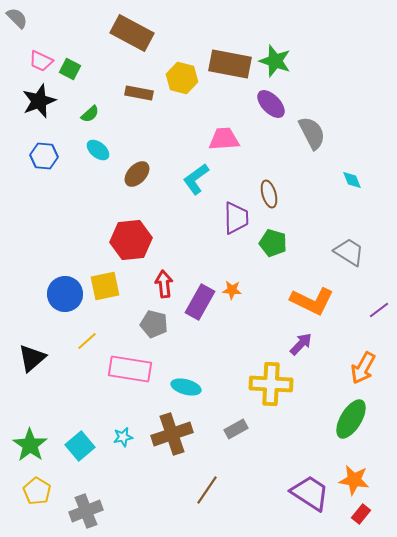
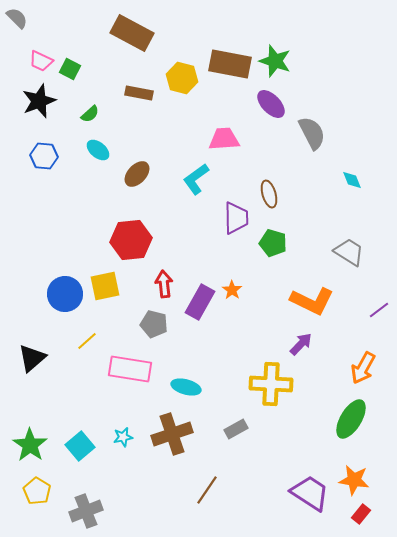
orange star at (232, 290): rotated 30 degrees clockwise
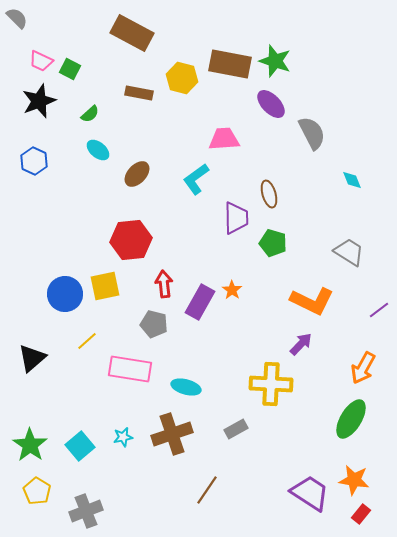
blue hexagon at (44, 156): moved 10 px left, 5 px down; rotated 20 degrees clockwise
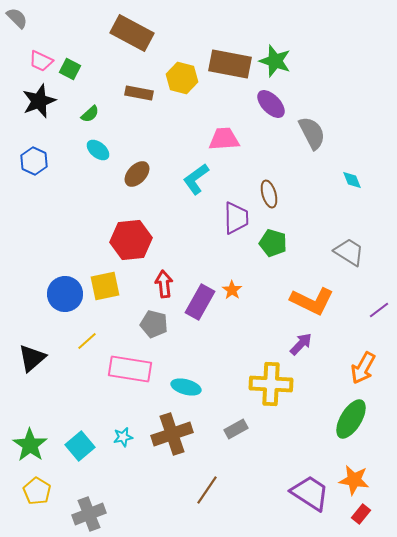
gray cross at (86, 511): moved 3 px right, 3 px down
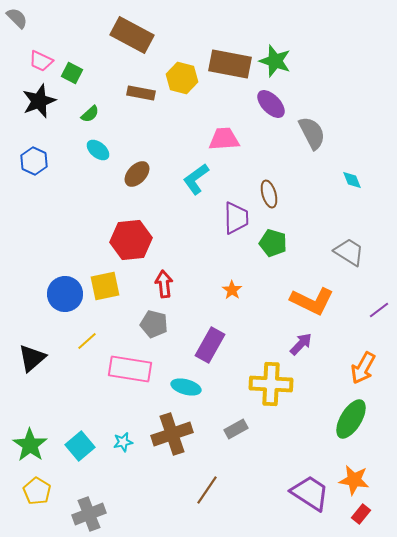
brown rectangle at (132, 33): moved 2 px down
green square at (70, 69): moved 2 px right, 4 px down
brown rectangle at (139, 93): moved 2 px right
purple rectangle at (200, 302): moved 10 px right, 43 px down
cyan star at (123, 437): moved 5 px down
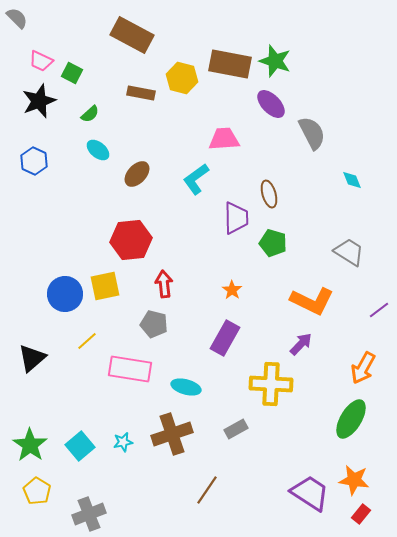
purple rectangle at (210, 345): moved 15 px right, 7 px up
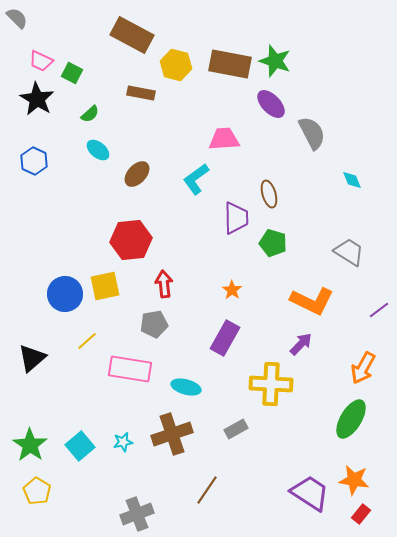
yellow hexagon at (182, 78): moved 6 px left, 13 px up
black star at (39, 101): moved 2 px left, 2 px up; rotated 20 degrees counterclockwise
gray pentagon at (154, 324): rotated 24 degrees counterclockwise
gray cross at (89, 514): moved 48 px right
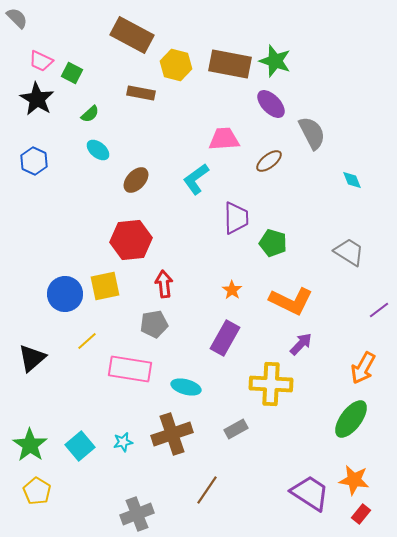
brown ellipse at (137, 174): moved 1 px left, 6 px down
brown ellipse at (269, 194): moved 33 px up; rotated 68 degrees clockwise
orange L-shape at (312, 301): moved 21 px left
green ellipse at (351, 419): rotated 6 degrees clockwise
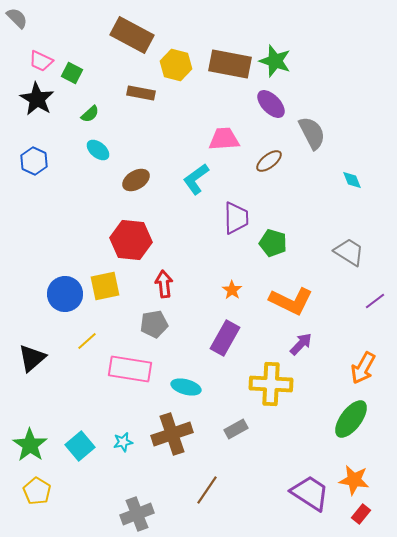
brown ellipse at (136, 180): rotated 16 degrees clockwise
red hexagon at (131, 240): rotated 12 degrees clockwise
purple line at (379, 310): moved 4 px left, 9 px up
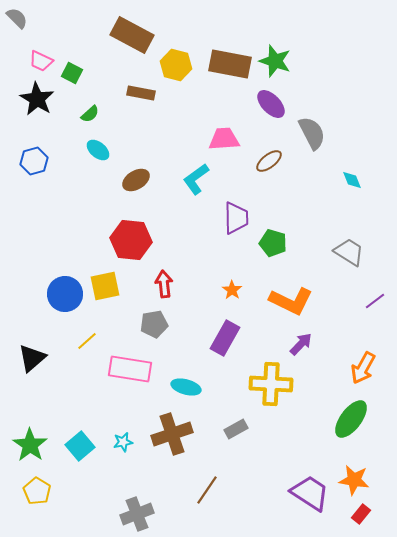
blue hexagon at (34, 161): rotated 20 degrees clockwise
